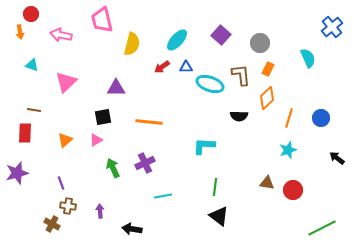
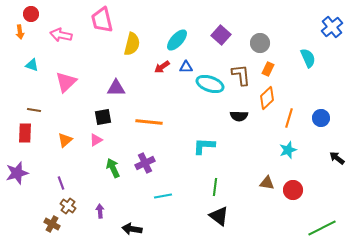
brown cross at (68, 206): rotated 28 degrees clockwise
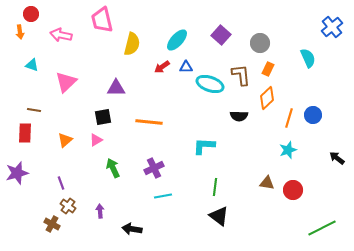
blue circle at (321, 118): moved 8 px left, 3 px up
purple cross at (145, 163): moved 9 px right, 5 px down
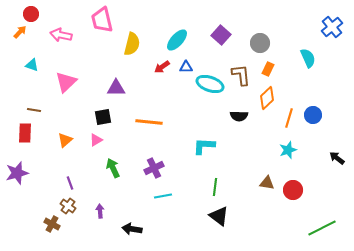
orange arrow at (20, 32): rotated 128 degrees counterclockwise
purple line at (61, 183): moved 9 px right
